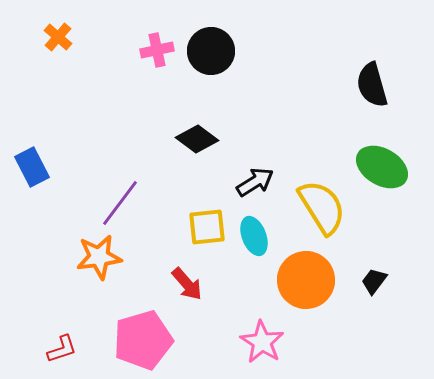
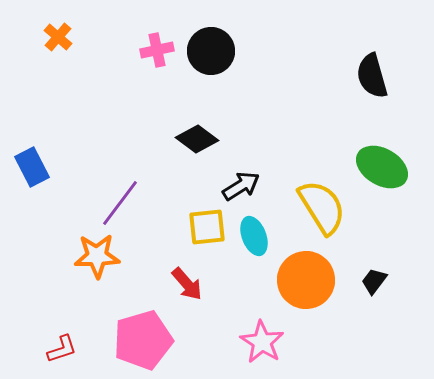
black semicircle: moved 9 px up
black arrow: moved 14 px left, 4 px down
orange star: moved 2 px left, 1 px up; rotated 6 degrees clockwise
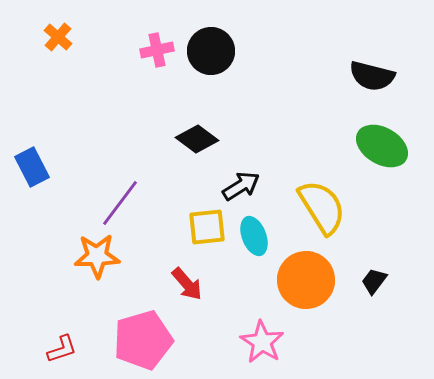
black semicircle: rotated 60 degrees counterclockwise
green ellipse: moved 21 px up
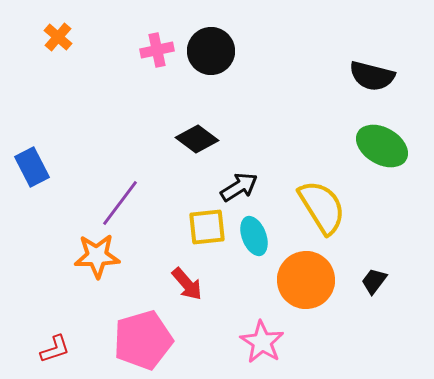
black arrow: moved 2 px left, 1 px down
red L-shape: moved 7 px left
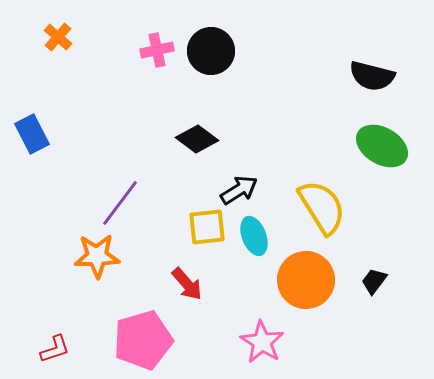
blue rectangle: moved 33 px up
black arrow: moved 3 px down
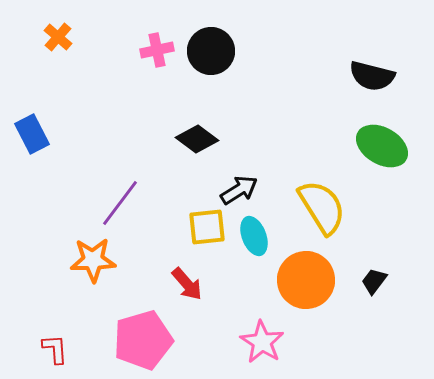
orange star: moved 4 px left, 4 px down
red L-shape: rotated 76 degrees counterclockwise
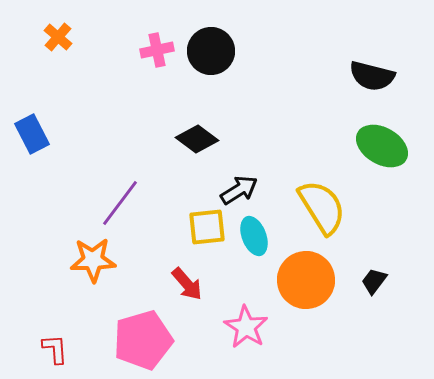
pink star: moved 16 px left, 15 px up
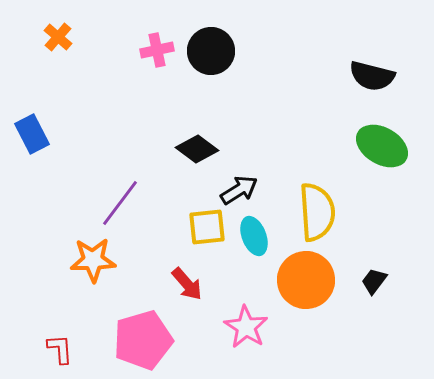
black diamond: moved 10 px down
yellow semicircle: moved 5 px left, 5 px down; rotated 28 degrees clockwise
red L-shape: moved 5 px right
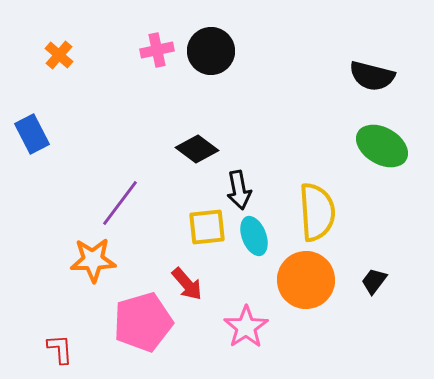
orange cross: moved 1 px right, 18 px down
black arrow: rotated 111 degrees clockwise
pink star: rotated 6 degrees clockwise
pink pentagon: moved 18 px up
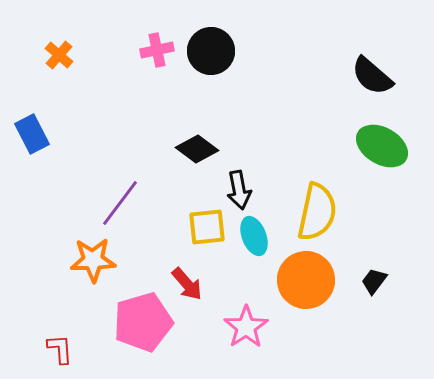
black semicircle: rotated 27 degrees clockwise
yellow semicircle: rotated 16 degrees clockwise
